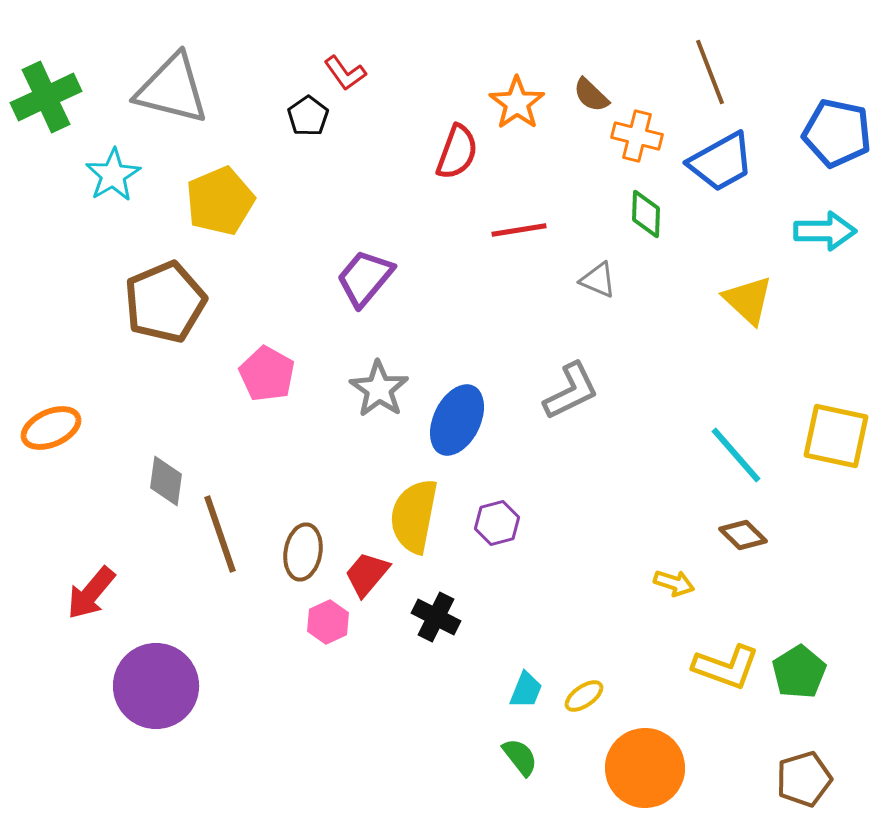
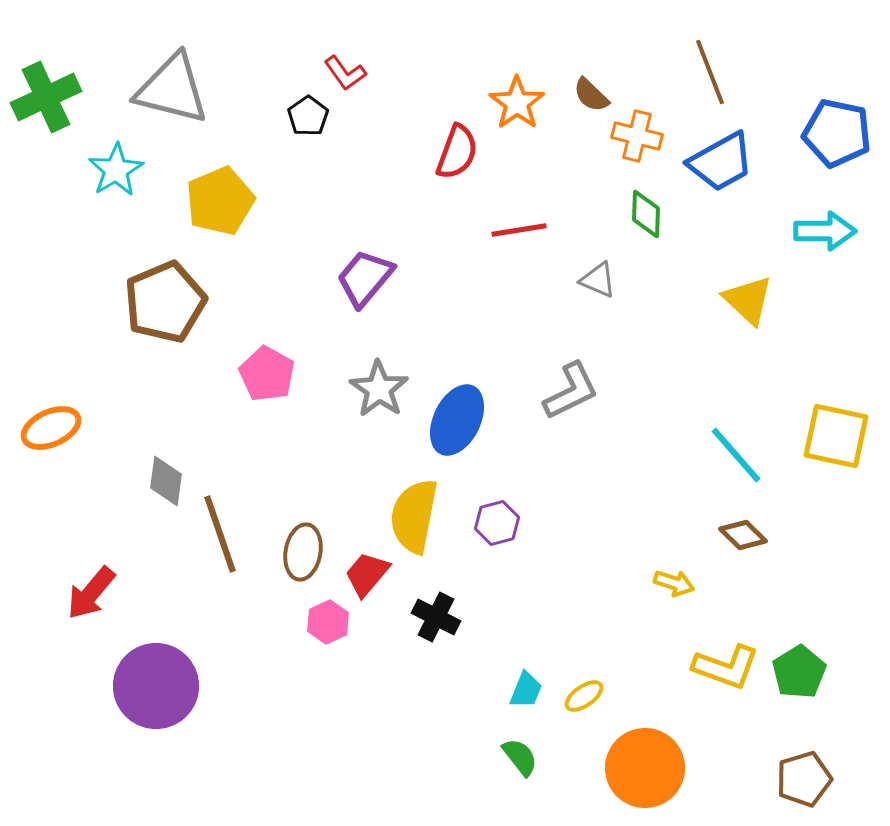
cyan star at (113, 175): moved 3 px right, 5 px up
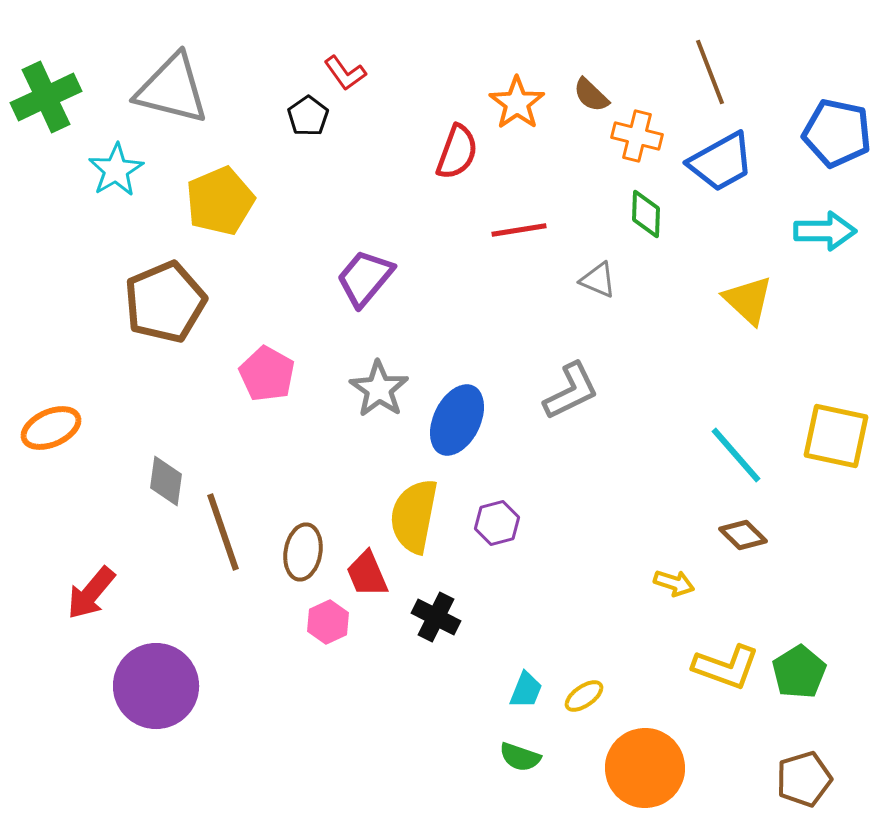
brown line at (220, 534): moved 3 px right, 2 px up
red trapezoid at (367, 574): rotated 63 degrees counterclockwise
green semicircle at (520, 757): rotated 147 degrees clockwise
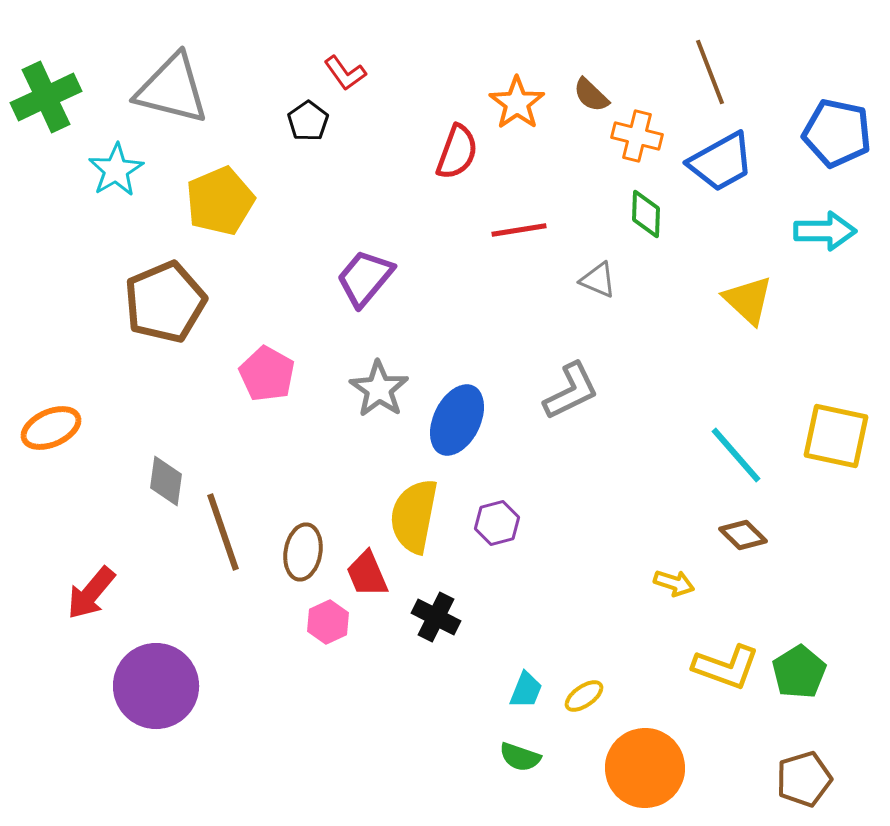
black pentagon at (308, 116): moved 5 px down
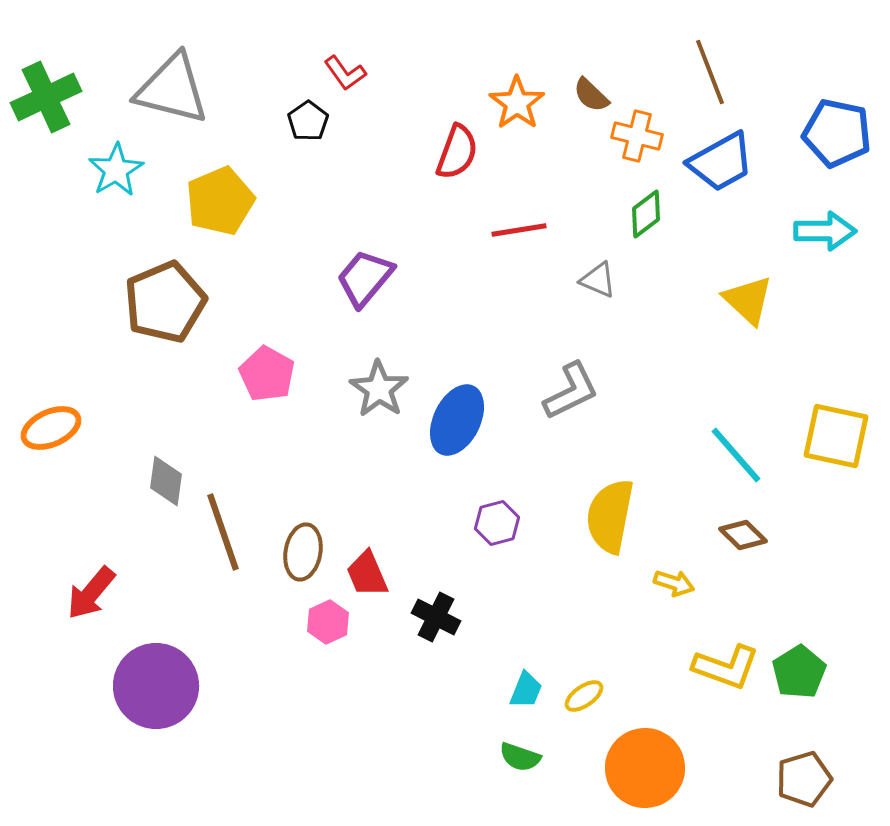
green diamond at (646, 214): rotated 51 degrees clockwise
yellow semicircle at (414, 516): moved 196 px right
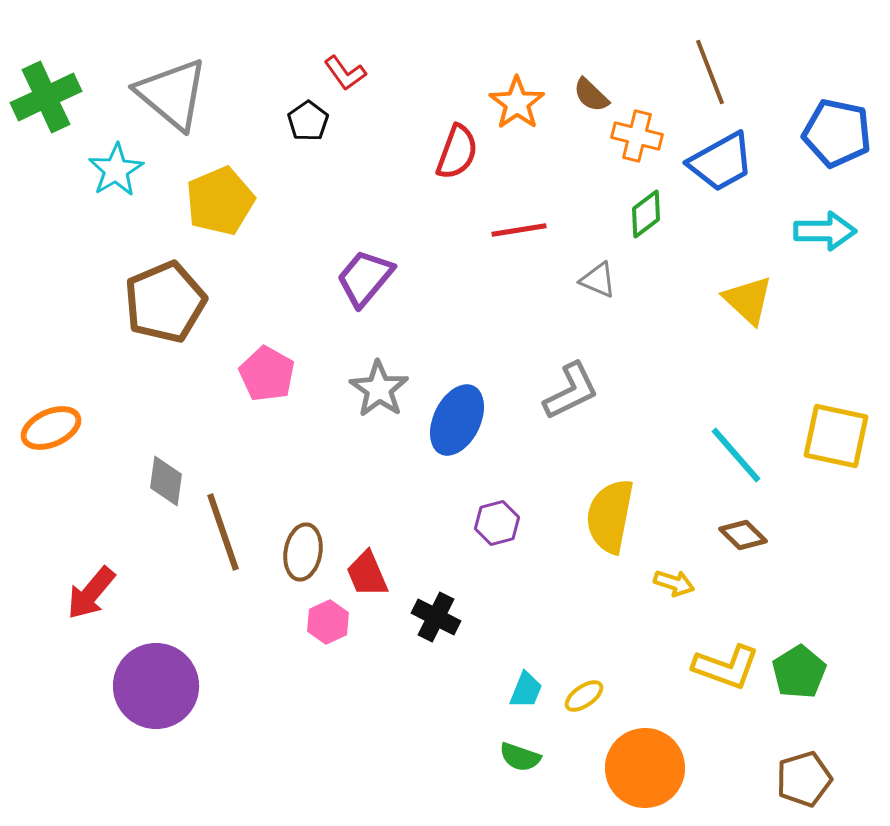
gray triangle at (172, 89): moved 5 px down; rotated 26 degrees clockwise
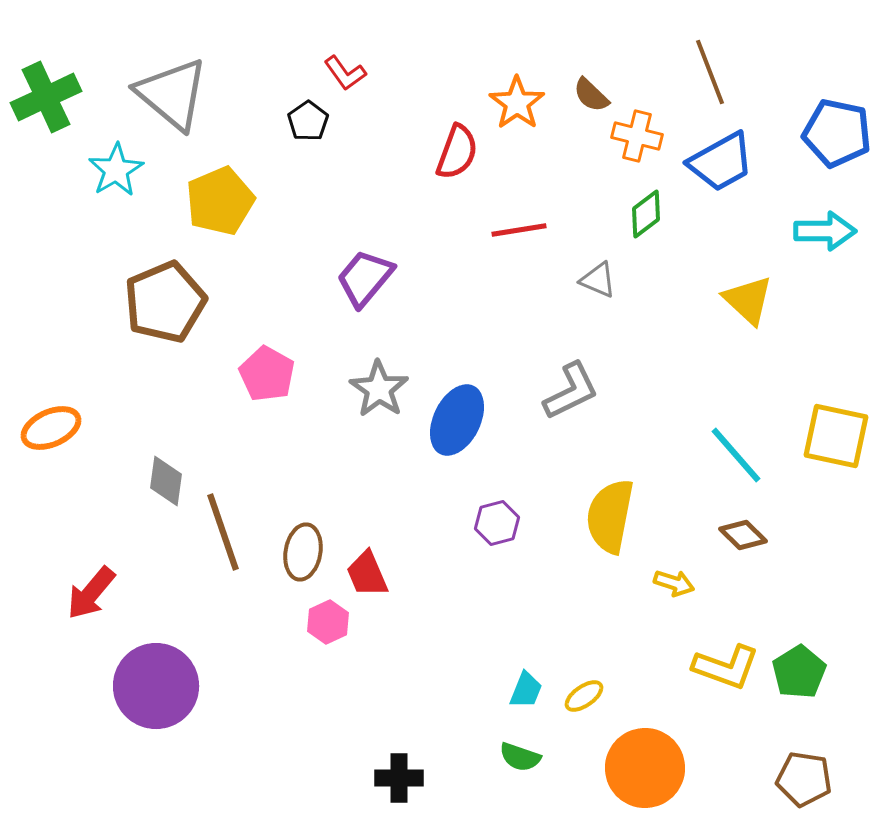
black cross at (436, 617): moved 37 px left, 161 px down; rotated 27 degrees counterclockwise
brown pentagon at (804, 779): rotated 26 degrees clockwise
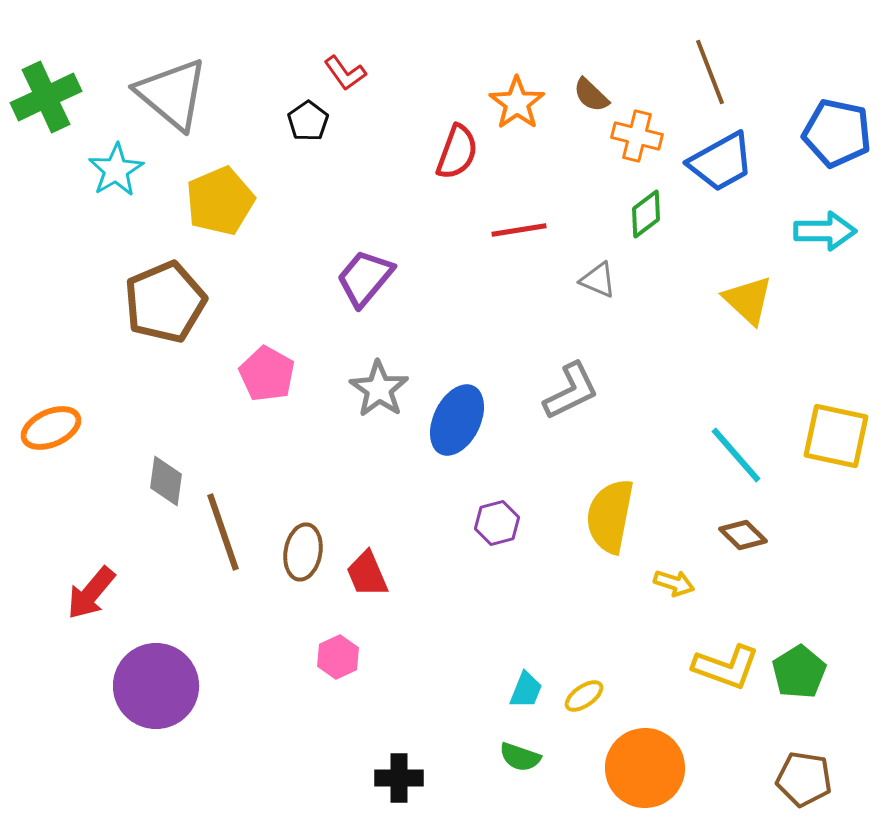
pink hexagon at (328, 622): moved 10 px right, 35 px down
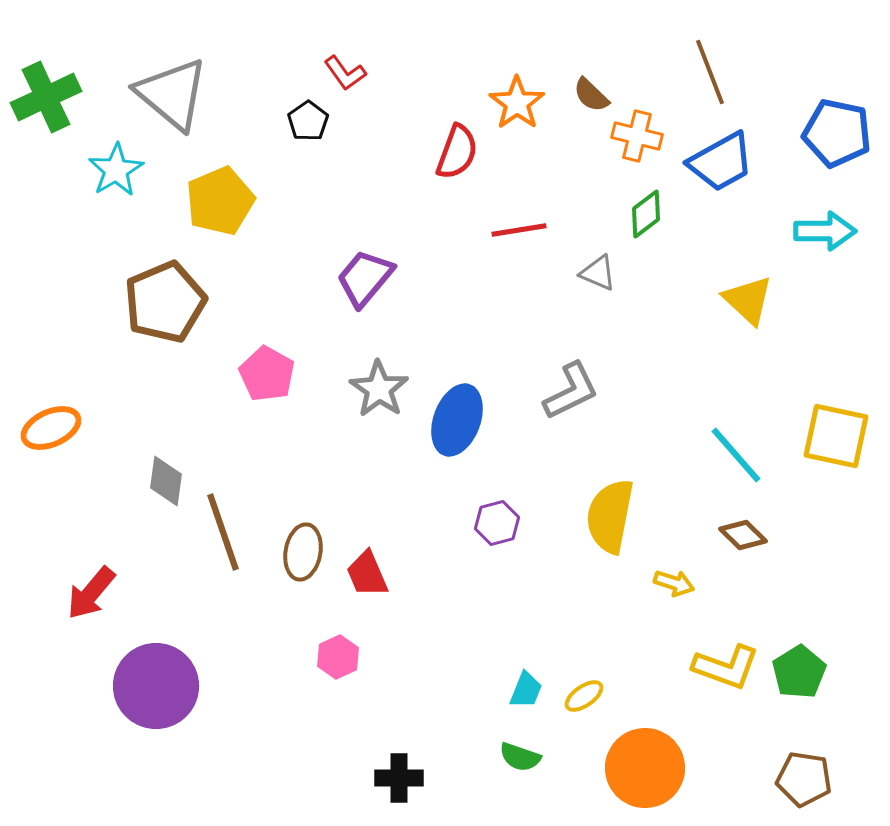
gray triangle at (598, 280): moved 7 px up
blue ellipse at (457, 420): rotated 6 degrees counterclockwise
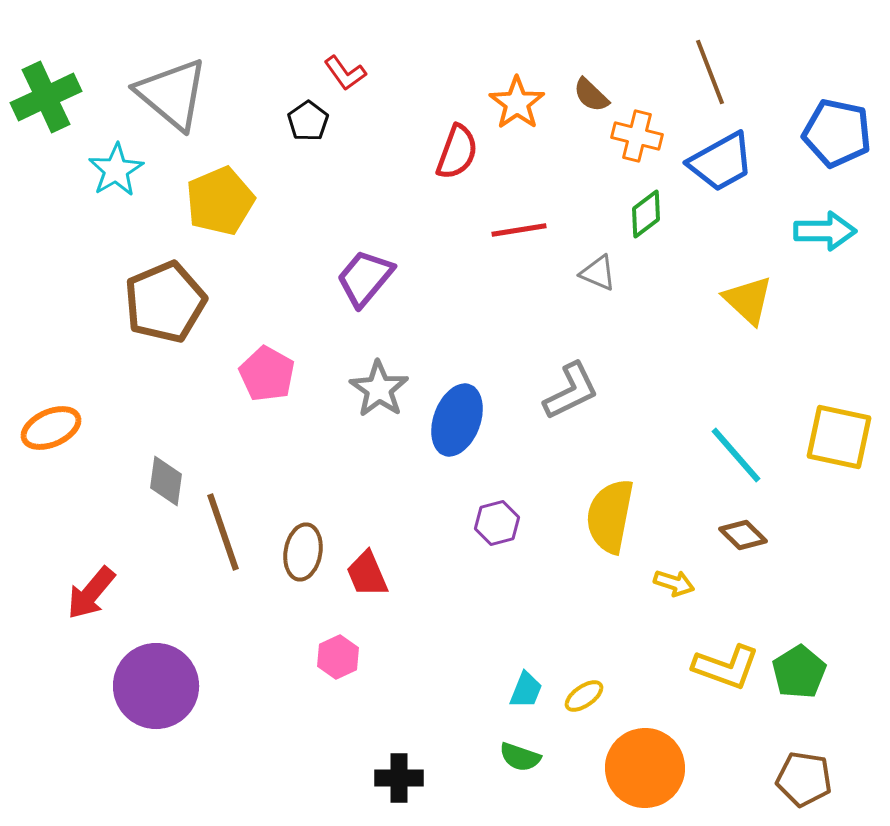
yellow square at (836, 436): moved 3 px right, 1 px down
